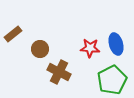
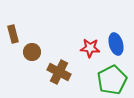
brown rectangle: rotated 66 degrees counterclockwise
brown circle: moved 8 px left, 3 px down
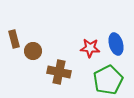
brown rectangle: moved 1 px right, 5 px down
brown circle: moved 1 px right, 1 px up
brown cross: rotated 15 degrees counterclockwise
green pentagon: moved 4 px left
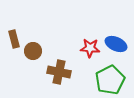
blue ellipse: rotated 50 degrees counterclockwise
green pentagon: moved 2 px right
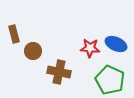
brown rectangle: moved 5 px up
green pentagon: rotated 20 degrees counterclockwise
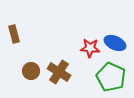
blue ellipse: moved 1 px left, 1 px up
brown circle: moved 2 px left, 20 px down
brown cross: rotated 20 degrees clockwise
green pentagon: moved 1 px right, 3 px up
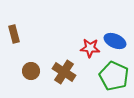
blue ellipse: moved 2 px up
brown cross: moved 5 px right
green pentagon: moved 3 px right, 1 px up
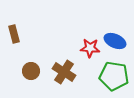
green pentagon: rotated 16 degrees counterclockwise
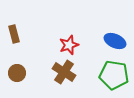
red star: moved 21 px left, 3 px up; rotated 24 degrees counterclockwise
brown circle: moved 14 px left, 2 px down
green pentagon: moved 1 px up
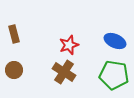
brown circle: moved 3 px left, 3 px up
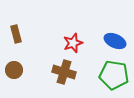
brown rectangle: moved 2 px right
red star: moved 4 px right, 2 px up
brown cross: rotated 15 degrees counterclockwise
